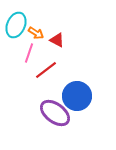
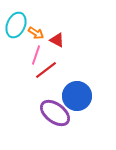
pink line: moved 7 px right, 2 px down
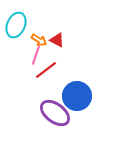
orange arrow: moved 3 px right, 7 px down
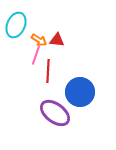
red triangle: rotated 21 degrees counterclockwise
red line: moved 2 px right, 1 px down; rotated 50 degrees counterclockwise
blue circle: moved 3 px right, 4 px up
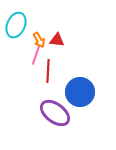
orange arrow: rotated 28 degrees clockwise
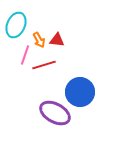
pink line: moved 11 px left
red line: moved 4 px left, 6 px up; rotated 70 degrees clockwise
purple ellipse: rotated 8 degrees counterclockwise
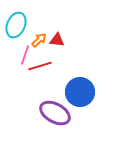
orange arrow: rotated 105 degrees counterclockwise
red line: moved 4 px left, 1 px down
